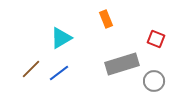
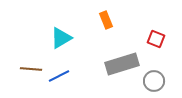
orange rectangle: moved 1 px down
brown line: rotated 50 degrees clockwise
blue line: moved 3 px down; rotated 10 degrees clockwise
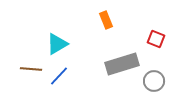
cyan triangle: moved 4 px left, 6 px down
blue line: rotated 20 degrees counterclockwise
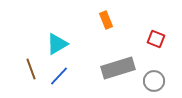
gray rectangle: moved 4 px left, 4 px down
brown line: rotated 65 degrees clockwise
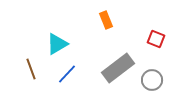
gray rectangle: rotated 20 degrees counterclockwise
blue line: moved 8 px right, 2 px up
gray circle: moved 2 px left, 1 px up
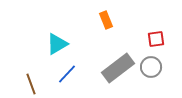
red square: rotated 30 degrees counterclockwise
brown line: moved 15 px down
gray circle: moved 1 px left, 13 px up
